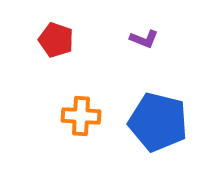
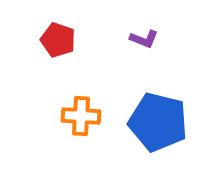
red pentagon: moved 2 px right
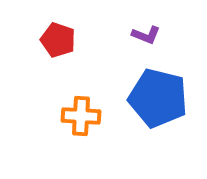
purple L-shape: moved 2 px right, 4 px up
blue pentagon: moved 24 px up
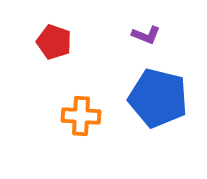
red pentagon: moved 4 px left, 2 px down
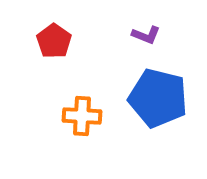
red pentagon: moved 1 px up; rotated 16 degrees clockwise
orange cross: moved 1 px right
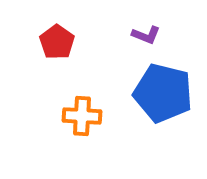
red pentagon: moved 3 px right, 1 px down
blue pentagon: moved 5 px right, 5 px up
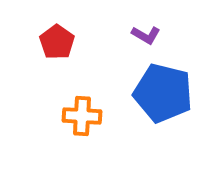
purple L-shape: rotated 8 degrees clockwise
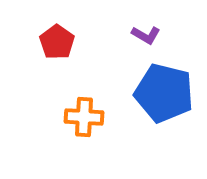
blue pentagon: moved 1 px right
orange cross: moved 2 px right, 1 px down
